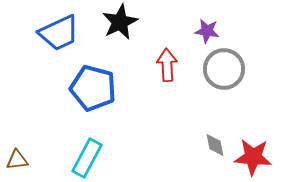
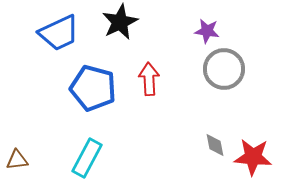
red arrow: moved 18 px left, 14 px down
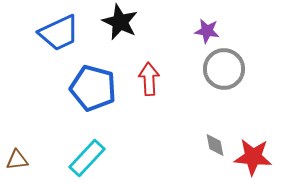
black star: rotated 21 degrees counterclockwise
cyan rectangle: rotated 15 degrees clockwise
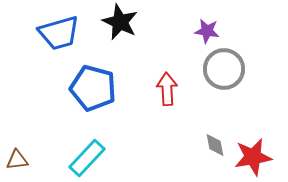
blue trapezoid: rotated 9 degrees clockwise
red arrow: moved 18 px right, 10 px down
red star: rotated 15 degrees counterclockwise
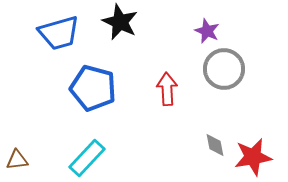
purple star: rotated 15 degrees clockwise
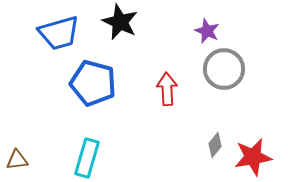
blue pentagon: moved 5 px up
gray diamond: rotated 50 degrees clockwise
cyan rectangle: rotated 27 degrees counterclockwise
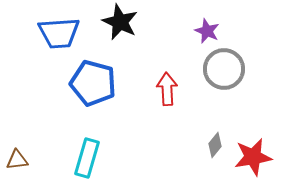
blue trapezoid: rotated 12 degrees clockwise
